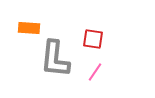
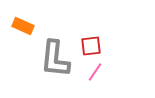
orange rectangle: moved 6 px left, 2 px up; rotated 20 degrees clockwise
red square: moved 2 px left, 7 px down; rotated 15 degrees counterclockwise
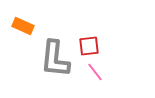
red square: moved 2 px left
pink line: rotated 72 degrees counterclockwise
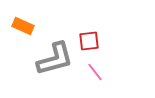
red square: moved 5 px up
gray L-shape: rotated 111 degrees counterclockwise
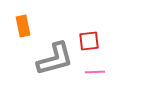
orange rectangle: rotated 55 degrees clockwise
pink line: rotated 54 degrees counterclockwise
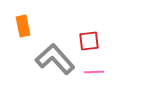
gray L-shape: rotated 117 degrees counterclockwise
pink line: moved 1 px left
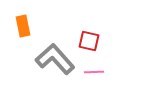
red square: rotated 20 degrees clockwise
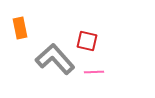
orange rectangle: moved 3 px left, 2 px down
red square: moved 2 px left
